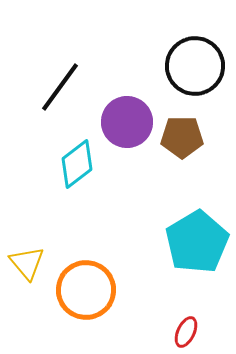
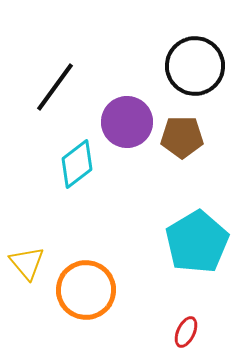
black line: moved 5 px left
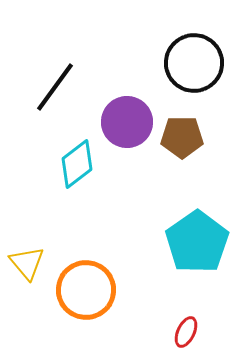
black circle: moved 1 px left, 3 px up
cyan pentagon: rotated 4 degrees counterclockwise
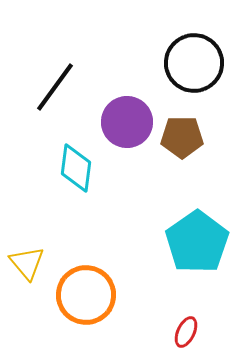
cyan diamond: moved 1 px left, 4 px down; rotated 45 degrees counterclockwise
orange circle: moved 5 px down
